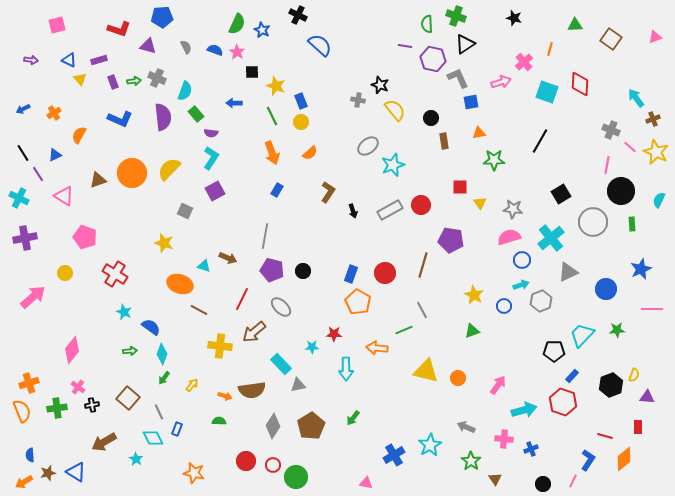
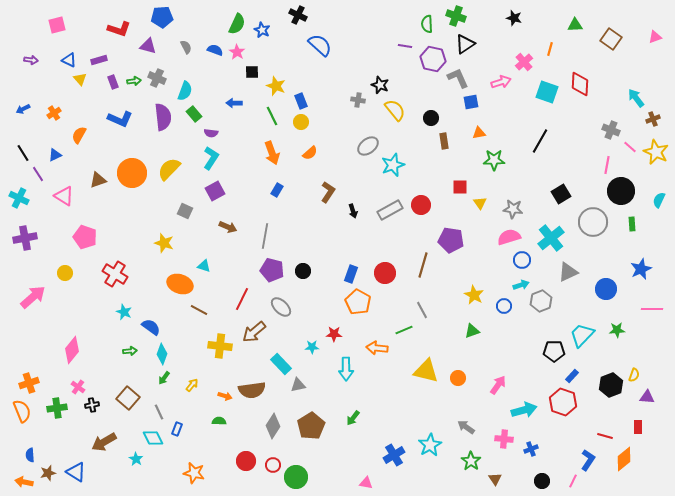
green rectangle at (196, 114): moved 2 px left
brown arrow at (228, 258): moved 31 px up
gray arrow at (466, 427): rotated 12 degrees clockwise
orange arrow at (24, 482): rotated 42 degrees clockwise
black circle at (543, 484): moved 1 px left, 3 px up
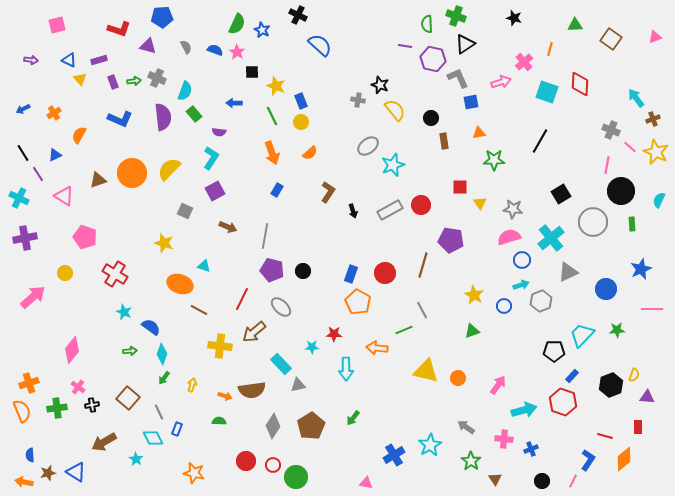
purple semicircle at (211, 133): moved 8 px right, 1 px up
yellow arrow at (192, 385): rotated 24 degrees counterclockwise
